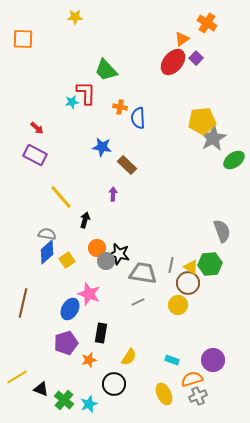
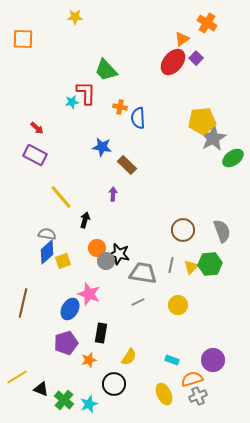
green ellipse at (234, 160): moved 1 px left, 2 px up
yellow square at (67, 260): moved 4 px left, 1 px down; rotated 14 degrees clockwise
yellow triangle at (191, 267): rotated 42 degrees clockwise
brown circle at (188, 283): moved 5 px left, 53 px up
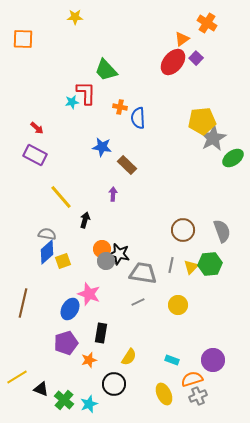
orange circle at (97, 248): moved 5 px right, 1 px down
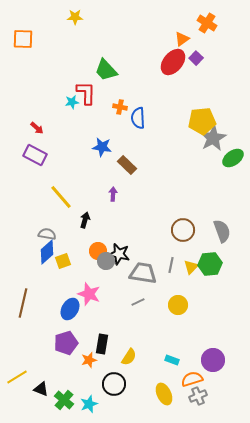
orange circle at (102, 249): moved 4 px left, 2 px down
black rectangle at (101, 333): moved 1 px right, 11 px down
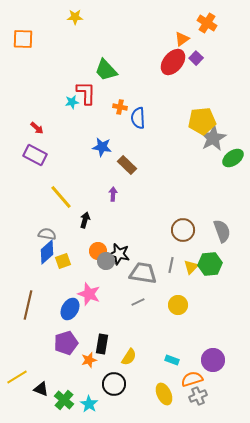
brown line at (23, 303): moved 5 px right, 2 px down
cyan star at (89, 404): rotated 18 degrees counterclockwise
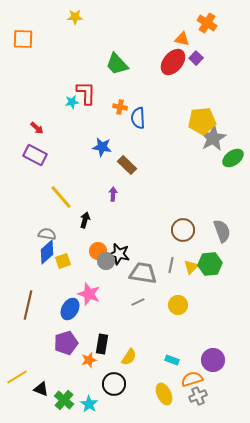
orange triangle at (182, 39): rotated 49 degrees clockwise
green trapezoid at (106, 70): moved 11 px right, 6 px up
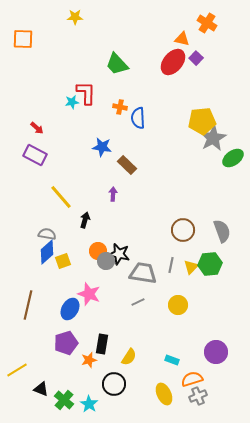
purple circle at (213, 360): moved 3 px right, 8 px up
yellow line at (17, 377): moved 7 px up
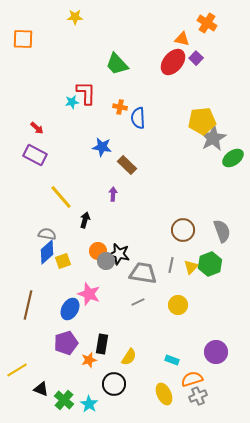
green hexagon at (210, 264): rotated 15 degrees counterclockwise
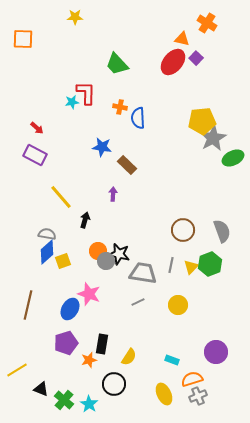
green ellipse at (233, 158): rotated 10 degrees clockwise
